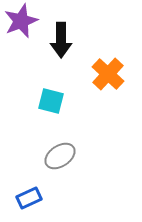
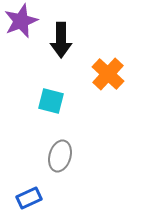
gray ellipse: rotated 40 degrees counterclockwise
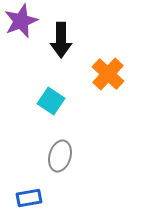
cyan square: rotated 20 degrees clockwise
blue rectangle: rotated 15 degrees clockwise
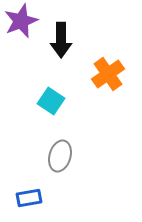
orange cross: rotated 12 degrees clockwise
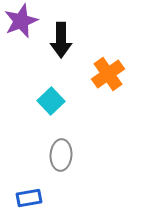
cyan square: rotated 12 degrees clockwise
gray ellipse: moved 1 px right, 1 px up; rotated 12 degrees counterclockwise
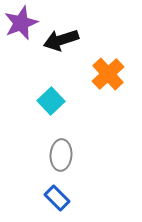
purple star: moved 2 px down
black arrow: rotated 72 degrees clockwise
orange cross: rotated 8 degrees counterclockwise
blue rectangle: moved 28 px right; rotated 55 degrees clockwise
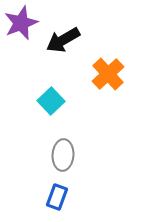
black arrow: moved 2 px right; rotated 12 degrees counterclockwise
gray ellipse: moved 2 px right
blue rectangle: moved 1 px up; rotated 65 degrees clockwise
